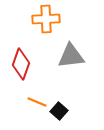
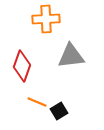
red diamond: moved 1 px right, 2 px down
black square: rotated 18 degrees clockwise
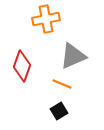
orange cross: rotated 8 degrees counterclockwise
gray triangle: moved 2 px right; rotated 16 degrees counterclockwise
orange line: moved 25 px right, 18 px up
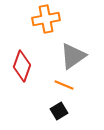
gray triangle: rotated 12 degrees counterclockwise
orange line: moved 2 px right, 1 px down
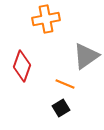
gray triangle: moved 13 px right
orange line: moved 1 px right, 1 px up
black square: moved 2 px right, 3 px up
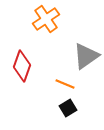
orange cross: rotated 24 degrees counterclockwise
black square: moved 7 px right
